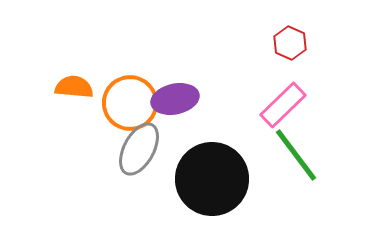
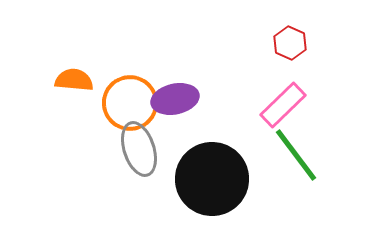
orange semicircle: moved 7 px up
gray ellipse: rotated 46 degrees counterclockwise
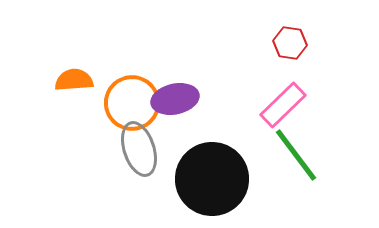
red hexagon: rotated 16 degrees counterclockwise
orange semicircle: rotated 9 degrees counterclockwise
orange circle: moved 2 px right
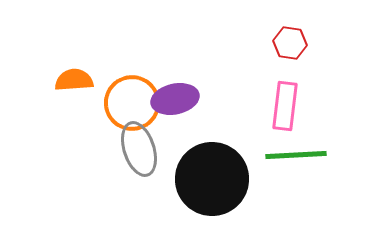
pink rectangle: moved 2 px right, 1 px down; rotated 39 degrees counterclockwise
green line: rotated 56 degrees counterclockwise
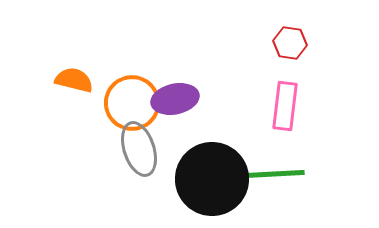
orange semicircle: rotated 18 degrees clockwise
green line: moved 22 px left, 19 px down
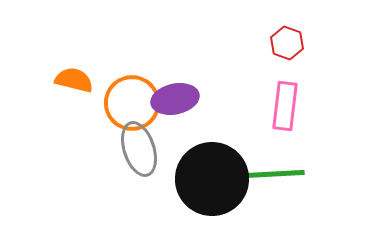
red hexagon: moved 3 px left; rotated 12 degrees clockwise
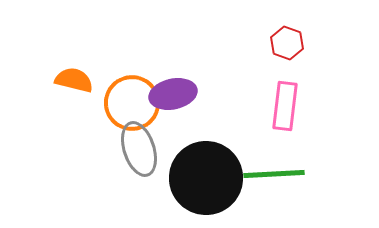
purple ellipse: moved 2 px left, 5 px up
black circle: moved 6 px left, 1 px up
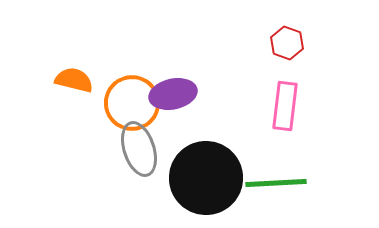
green line: moved 2 px right, 9 px down
